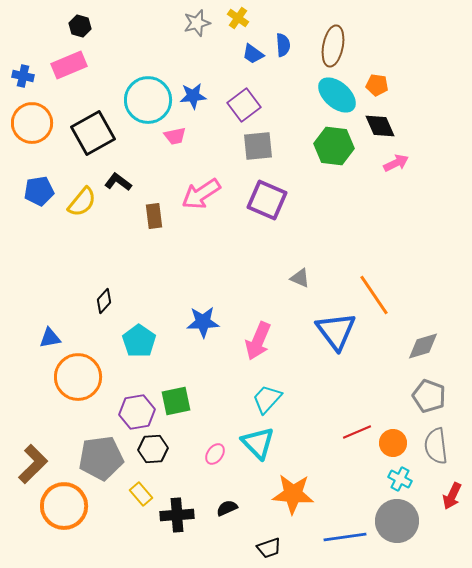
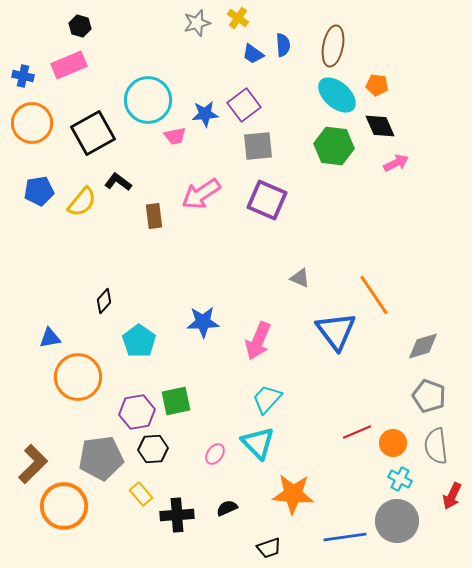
blue star at (193, 96): moved 12 px right, 18 px down
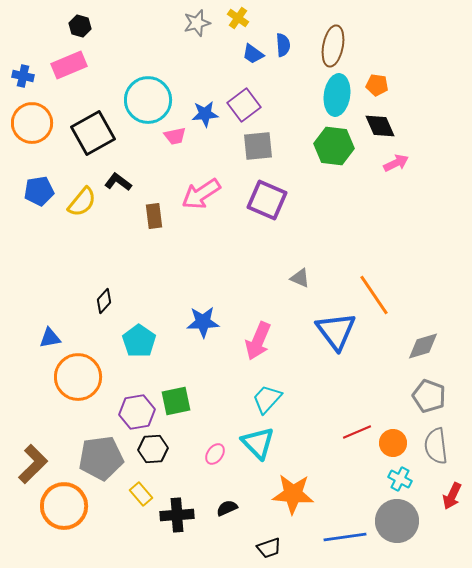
cyan ellipse at (337, 95): rotated 57 degrees clockwise
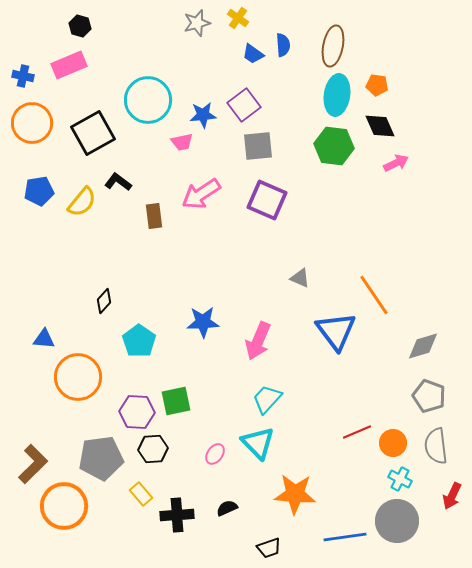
blue star at (205, 114): moved 2 px left, 1 px down
pink trapezoid at (175, 136): moved 7 px right, 6 px down
blue triangle at (50, 338): moved 6 px left, 1 px down; rotated 15 degrees clockwise
purple hexagon at (137, 412): rotated 12 degrees clockwise
orange star at (293, 494): moved 2 px right
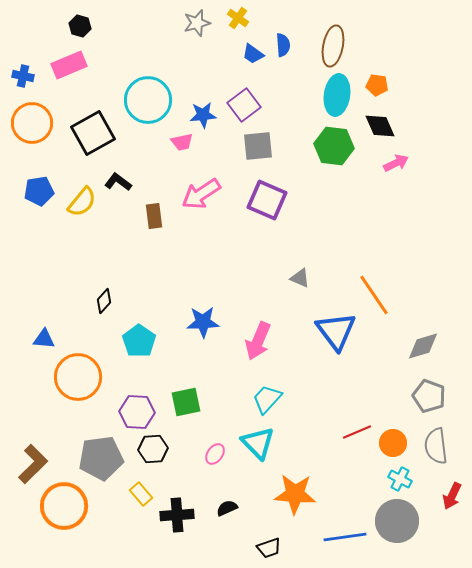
green square at (176, 401): moved 10 px right, 1 px down
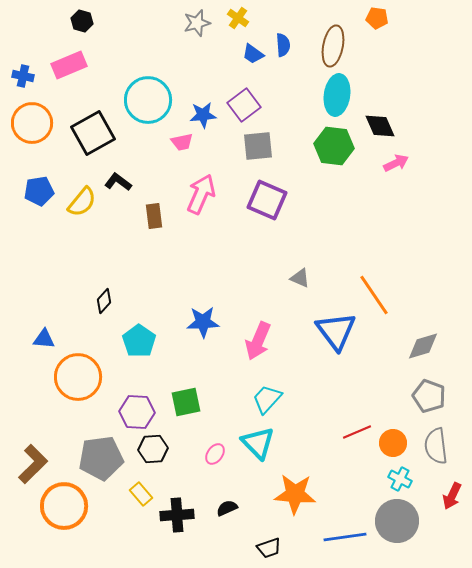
black hexagon at (80, 26): moved 2 px right, 5 px up
orange pentagon at (377, 85): moved 67 px up
pink arrow at (201, 194): rotated 147 degrees clockwise
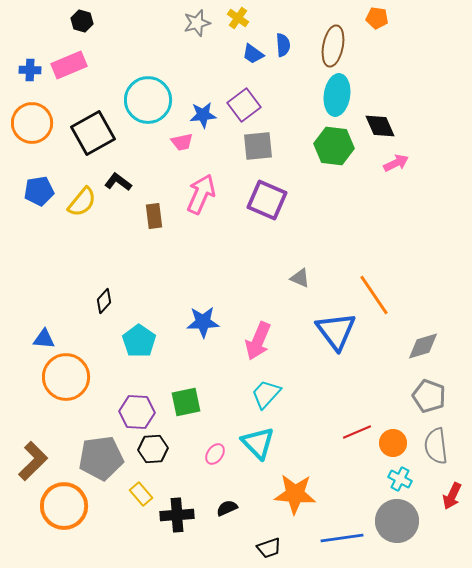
blue cross at (23, 76): moved 7 px right, 6 px up; rotated 10 degrees counterclockwise
orange circle at (78, 377): moved 12 px left
cyan trapezoid at (267, 399): moved 1 px left, 5 px up
brown L-shape at (33, 464): moved 3 px up
blue line at (345, 537): moved 3 px left, 1 px down
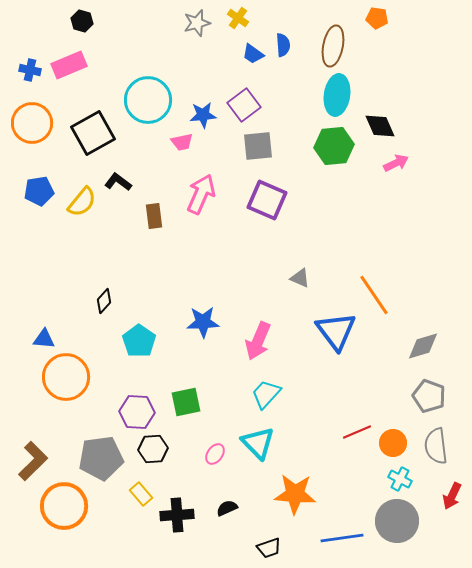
blue cross at (30, 70): rotated 10 degrees clockwise
green hexagon at (334, 146): rotated 12 degrees counterclockwise
